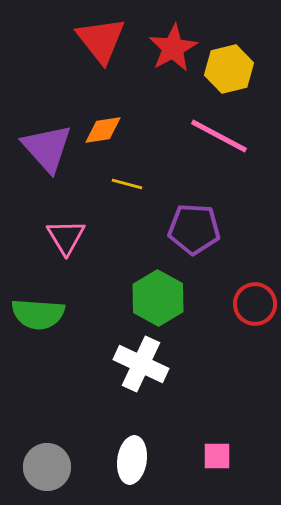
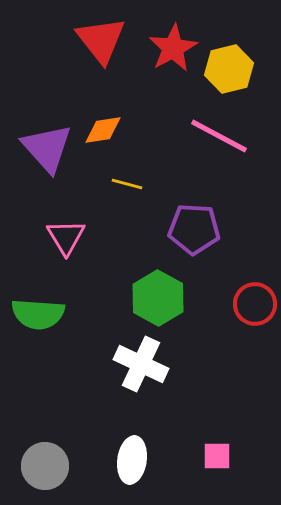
gray circle: moved 2 px left, 1 px up
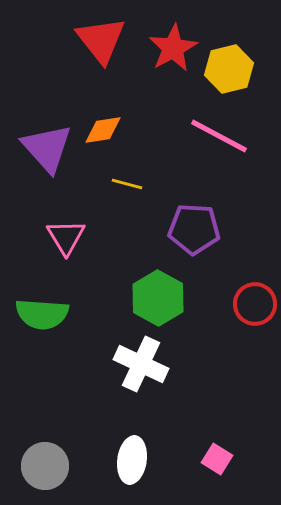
green semicircle: moved 4 px right
pink square: moved 3 px down; rotated 32 degrees clockwise
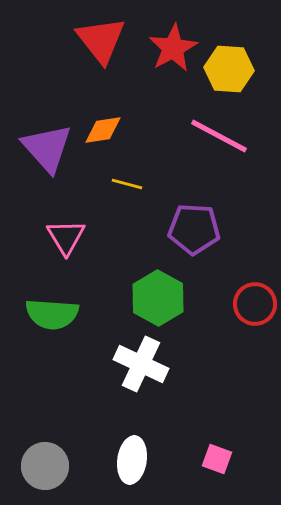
yellow hexagon: rotated 18 degrees clockwise
green semicircle: moved 10 px right
pink square: rotated 12 degrees counterclockwise
